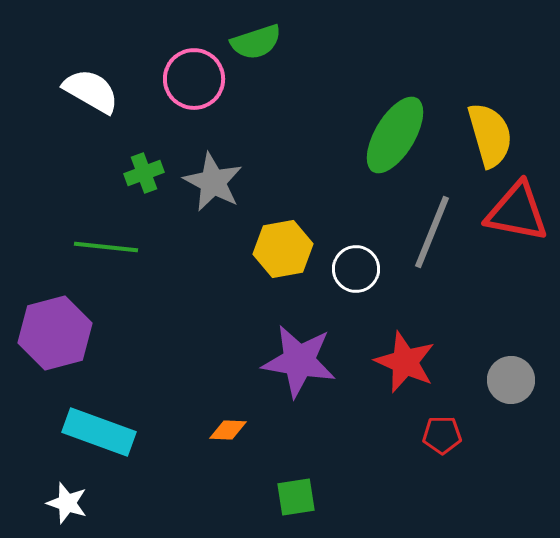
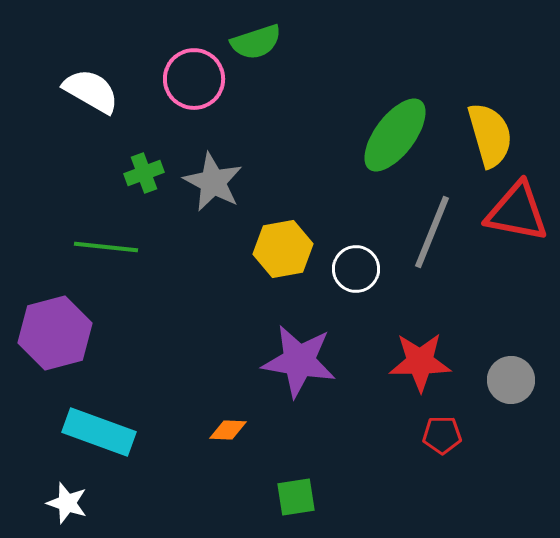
green ellipse: rotated 6 degrees clockwise
red star: moved 15 px right; rotated 24 degrees counterclockwise
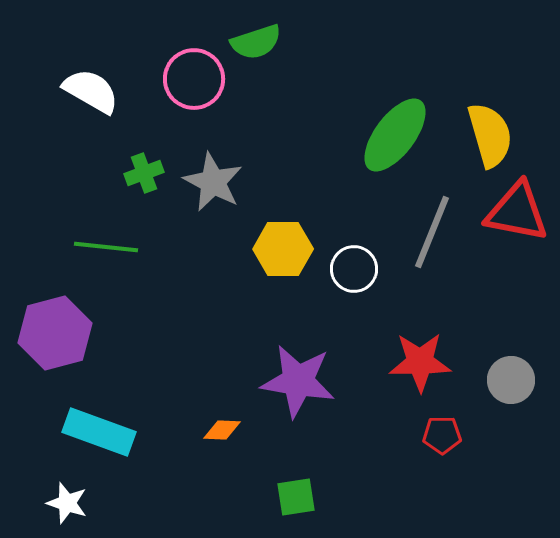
yellow hexagon: rotated 10 degrees clockwise
white circle: moved 2 px left
purple star: moved 1 px left, 20 px down
orange diamond: moved 6 px left
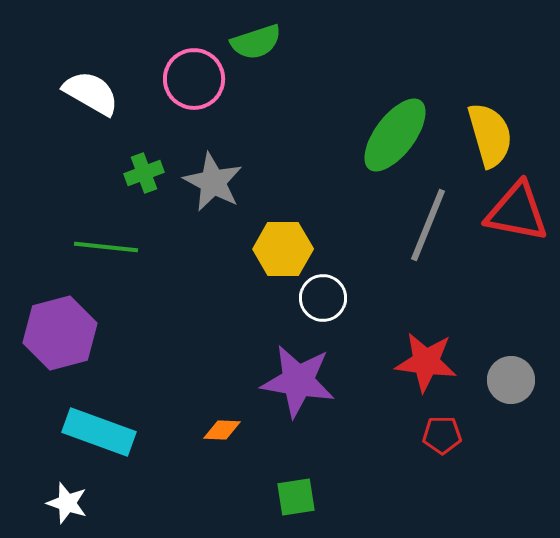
white semicircle: moved 2 px down
gray line: moved 4 px left, 7 px up
white circle: moved 31 px left, 29 px down
purple hexagon: moved 5 px right
red star: moved 6 px right; rotated 8 degrees clockwise
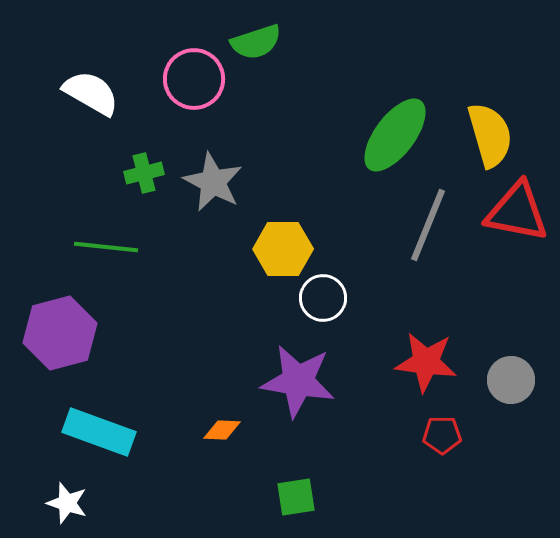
green cross: rotated 6 degrees clockwise
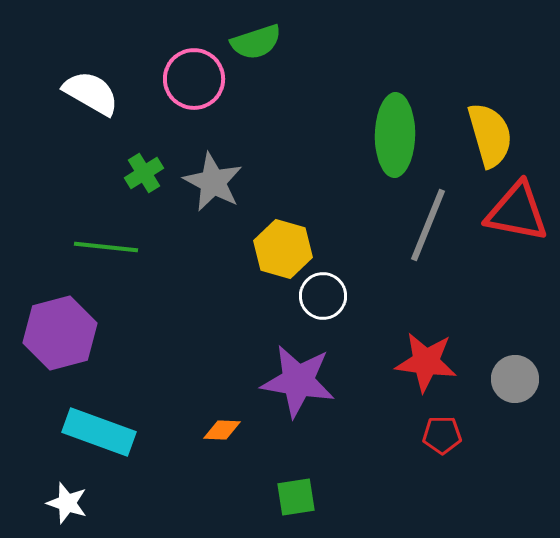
green ellipse: rotated 36 degrees counterclockwise
green cross: rotated 18 degrees counterclockwise
yellow hexagon: rotated 16 degrees clockwise
white circle: moved 2 px up
gray circle: moved 4 px right, 1 px up
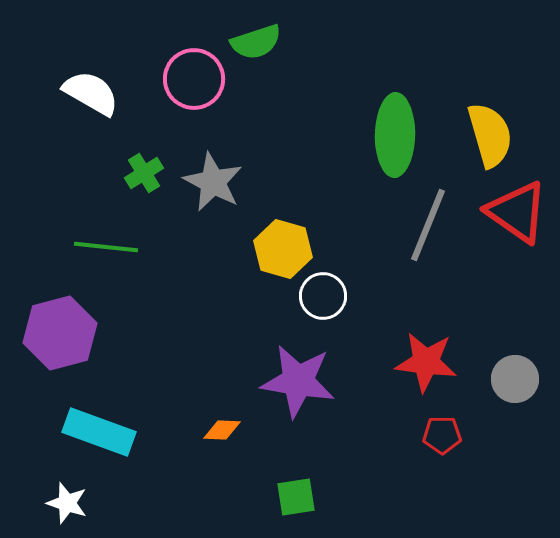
red triangle: rotated 24 degrees clockwise
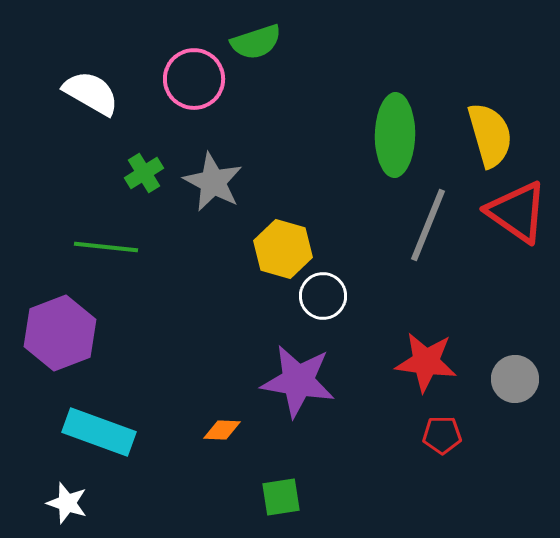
purple hexagon: rotated 6 degrees counterclockwise
green square: moved 15 px left
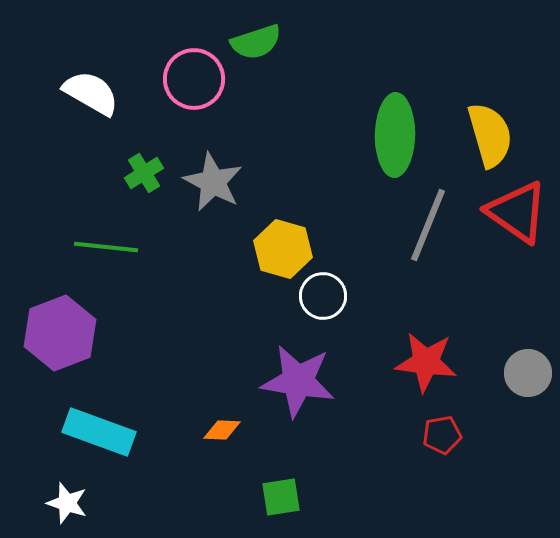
gray circle: moved 13 px right, 6 px up
red pentagon: rotated 9 degrees counterclockwise
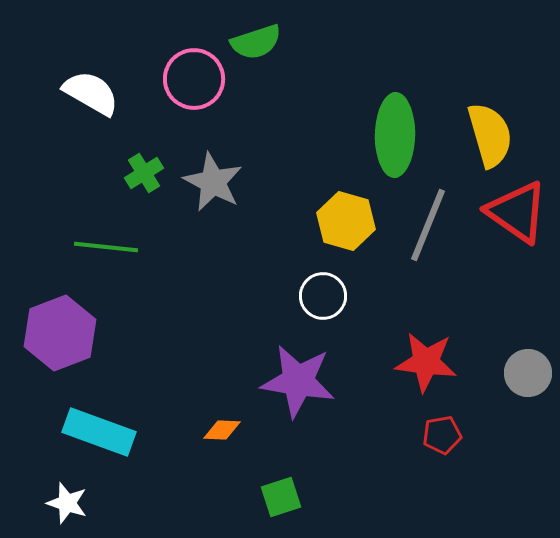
yellow hexagon: moved 63 px right, 28 px up
green square: rotated 9 degrees counterclockwise
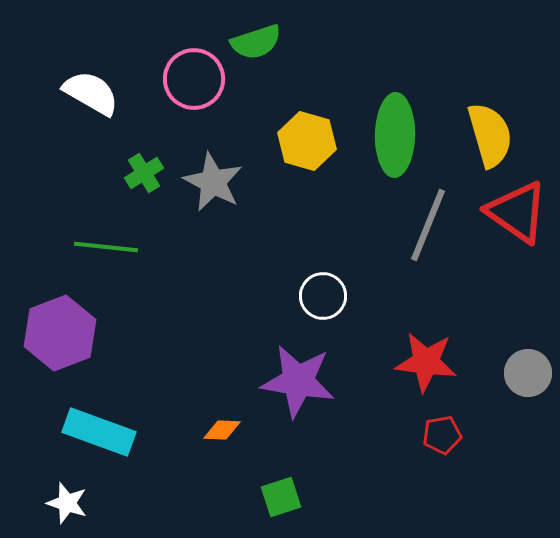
yellow hexagon: moved 39 px left, 80 px up
